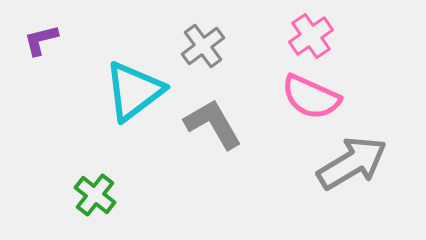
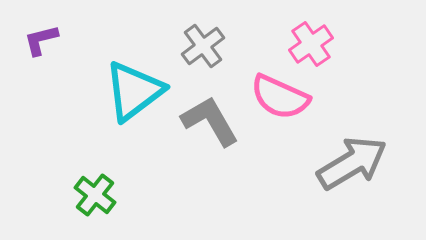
pink cross: moved 8 px down
pink semicircle: moved 31 px left
gray L-shape: moved 3 px left, 3 px up
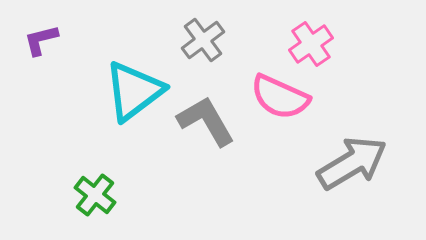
gray cross: moved 6 px up
gray L-shape: moved 4 px left
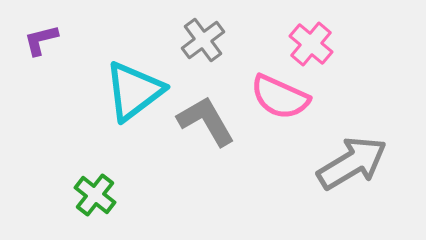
pink cross: rotated 15 degrees counterclockwise
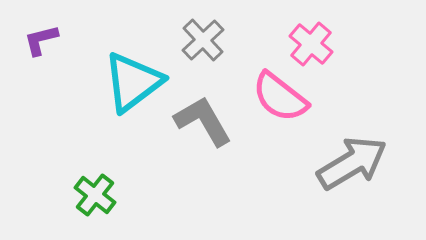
gray cross: rotated 6 degrees counterclockwise
cyan triangle: moved 1 px left, 9 px up
pink semicircle: rotated 14 degrees clockwise
gray L-shape: moved 3 px left
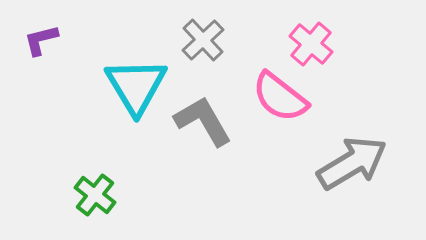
cyan triangle: moved 3 px right, 4 px down; rotated 24 degrees counterclockwise
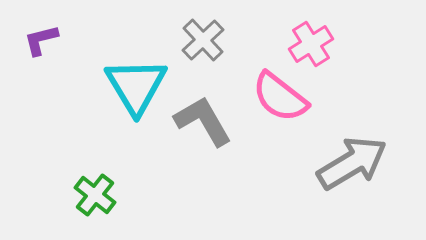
pink cross: rotated 18 degrees clockwise
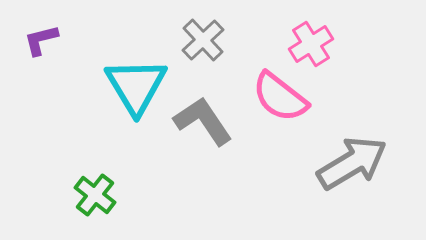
gray L-shape: rotated 4 degrees counterclockwise
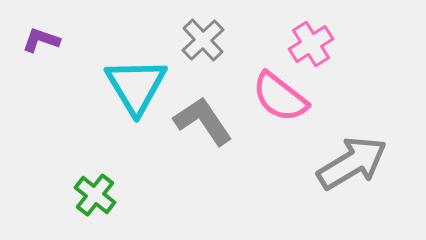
purple L-shape: rotated 33 degrees clockwise
